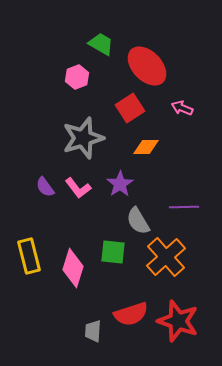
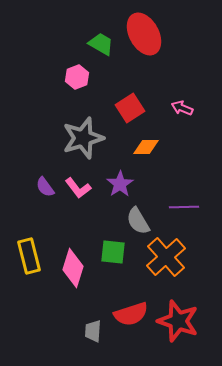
red ellipse: moved 3 px left, 32 px up; rotated 15 degrees clockwise
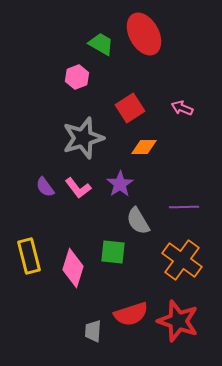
orange diamond: moved 2 px left
orange cross: moved 16 px right, 3 px down; rotated 12 degrees counterclockwise
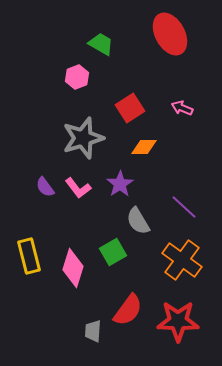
red ellipse: moved 26 px right
purple line: rotated 44 degrees clockwise
green square: rotated 36 degrees counterclockwise
red semicircle: moved 3 px left, 4 px up; rotated 36 degrees counterclockwise
red star: rotated 18 degrees counterclockwise
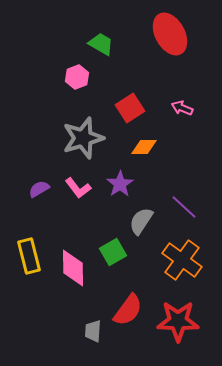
purple semicircle: moved 6 px left, 2 px down; rotated 95 degrees clockwise
gray semicircle: moved 3 px right; rotated 64 degrees clockwise
pink diamond: rotated 18 degrees counterclockwise
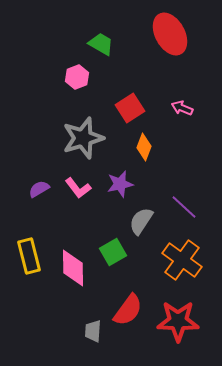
orange diamond: rotated 68 degrees counterclockwise
purple star: rotated 20 degrees clockwise
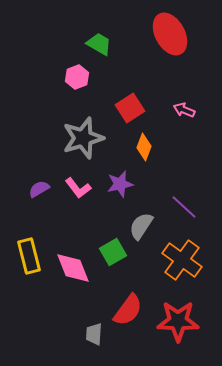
green trapezoid: moved 2 px left
pink arrow: moved 2 px right, 2 px down
gray semicircle: moved 5 px down
pink diamond: rotated 21 degrees counterclockwise
gray trapezoid: moved 1 px right, 3 px down
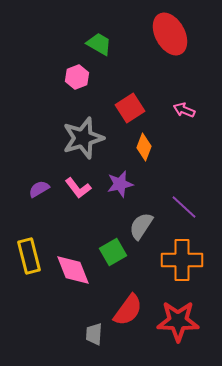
orange cross: rotated 36 degrees counterclockwise
pink diamond: moved 2 px down
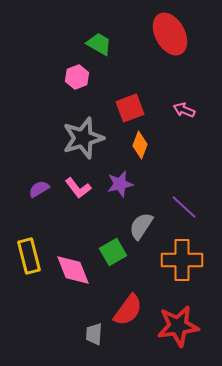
red square: rotated 12 degrees clockwise
orange diamond: moved 4 px left, 2 px up
red star: moved 5 px down; rotated 9 degrees counterclockwise
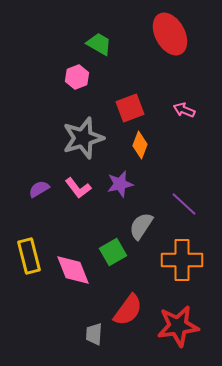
purple line: moved 3 px up
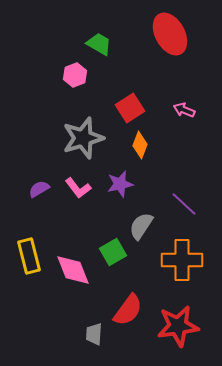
pink hexagon: moved 2 px left, 2 px up
red square: rotated 12 degrees counterclockwise
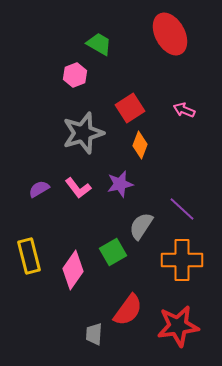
gray star: moved 5 px up
purple line: moved 2 px left, 5 px down
pink diamond: rotated 57 degrees clockwise
